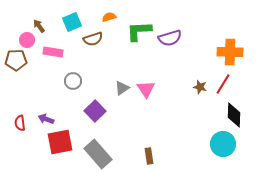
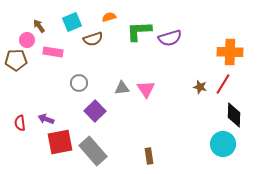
gray circle: moved 6 px right, 2 px down
gray triangle: rotated 28 degrees clockwise
gray rectangle: moved 5 px left, 3 px up
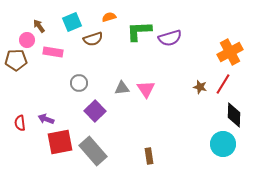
orange cross: rotated 30 degrees counterclockwise
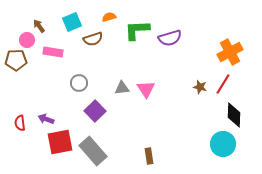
green L-shape: moved 2 px left, 1 px up
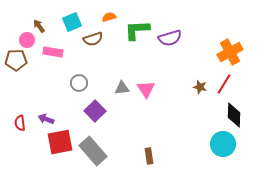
red line: moved 1 px right
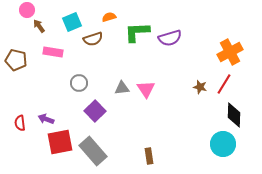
green L-shape: moved 2 px down
pink circle: moved 30 px up
brown pentagon: rotated 15 degrees clockwise
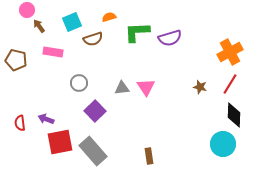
red line: moved 6 px right
pink triangle: moved 2 px up
